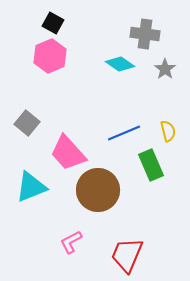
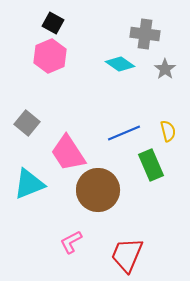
pink trapezoid: rotated 9 degrees clockwise
cyan triangle: moved 2 px left, 3 px up
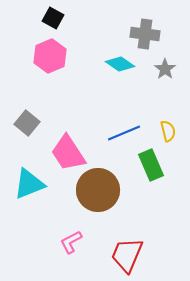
black square: moved 5 px up
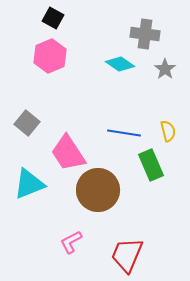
blue line: rotated 32 degrees clockwise
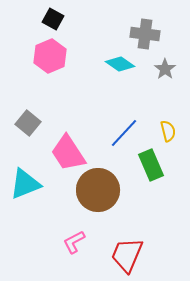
black square: moved 1 px down
gray square: moved 1 px right
blue line: rotated 56 degrees counterclockwise
cyan triangle: moved 4 px left
pink L-shape: moved 3 px right
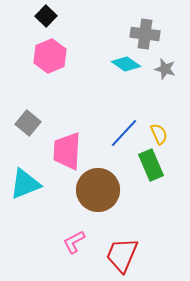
black square: moved 7 px left, 3 px up; rotated 15 degrees clockwise
cyan diamond: moved 6 px right
gray star: rotated 20 degrees counterclockwise
yellow semicircle: moved 9 px left, 3 px down; rotated 10 degrees counterclockwise
pink trapezoid: moved 1 px left, 2 px up; rotated 36 degrees clockwise
red trapezoid: moved 5 px left
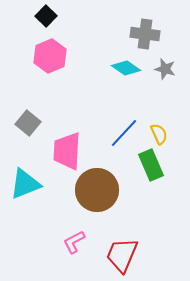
cyan diamond: moved 4 px down
brown circle: moved 1 px left
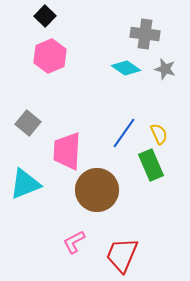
black square: moved 1 px left
blue line: rotated 8 degrees counterclockwise
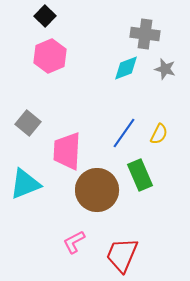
cyan diamond: rotated 56 degrees counterclockwise
yellow semicircle: rotated 50 degrees clockwise
green rectangle: moved 11 px left, 10 px down
